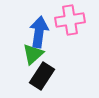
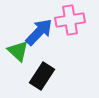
blue arrow: rotated 36 degrees clockwise
green triangle: moved 15 px left, 3 px up; rotated 35 degrees counterclockwise
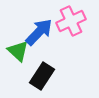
pink cross: moved 1 px right, 1 px down; rotated 16 degrees counterclockwise
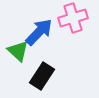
pink cross: moved 2 px right, 3 px up; rotated 8 degrees clockwise
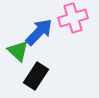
black rectangle: moved 6 px left
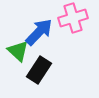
black rectangle: moved 3 px right, 6 px up
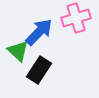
pink cross: moved 3 px right
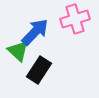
pink cross: moved 1 px left, 1 px down
blue arrow: moved 4 px left
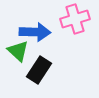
blue arrow: rotated 48 degrees clockwise
